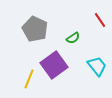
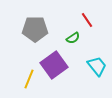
red line: moved 13 px left
gray pentagon: rotated 25 degrees counterclockwise
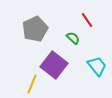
gray pentagon: rotated 25 degrees counterclockwise
green semicircle: rotated 104 degrees counterclockwise
purple square: rotated 16 degrees counterclockwise
yellow line: moved 3 px right, 5 px down
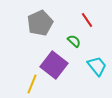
gray pentagon: moved 5 px right, 6 px up
green semicircle: moved 1 px right, 3 px down
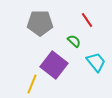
gray pentagon: rotated 25 degrees clockwise
cyan trapezoid: moved 1 px left, 4 px up
